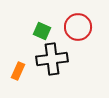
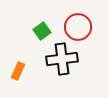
green square: rotated 30 degrees clockwise
black cross: moved 10 px right
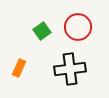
black cross: moved 8 px right, 10 px down
orange rectangle: moved 1 px right, 3 px up
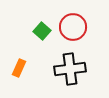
red circle: moved 5 px left
green square: rotated 12 degrees counterclockwise
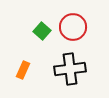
orange rectangle: moved 4 px right, 2 px down
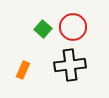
green square: moved 1 px right, 2 px up
black cross: moved 4 px up
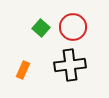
green square: moved 2 px left, 1 px up
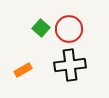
red circle: moved 4 px left, 2 px down
orange rectangle: rotated 36 degrees clockwise
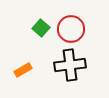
red circle: moved 2 px right
